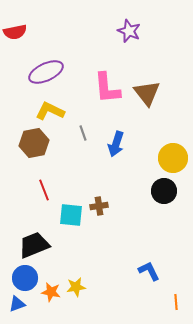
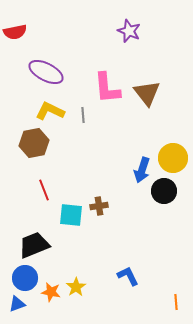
purple ellipse: rotated 52 degrees clockwise
gray line: moved 18 px up; rotated 14 degrees clockwise
blue arrow: moved 26 px right, 26 px down
blue L-shape: moved 21 px left, 5 px down
yellow star: rotated 24 degrees counterclockwise
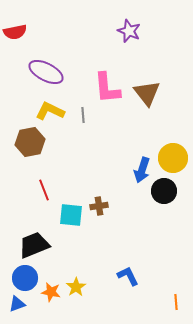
brown hexagon: moved 4 px left, 1 px up
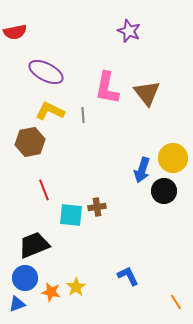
pink L-shape: rotated 16 degrees clockwise
brown cross: moved 2 px left, 1 px down
orange line: rotated 28 degrees counterclockwise
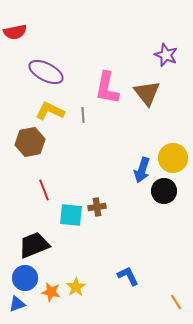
purple star: moved 37 px right, 24 px down
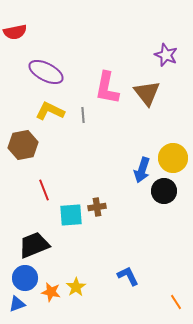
brown hexagon: moved 7 px left, 3 px down
cyan square: rotated 10 degrees counterclockwise
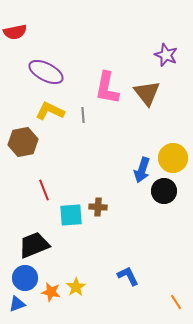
brown hexagon: moved 3 px up
brown cross: moved 1 px right; rotated 12 degrees clockwise
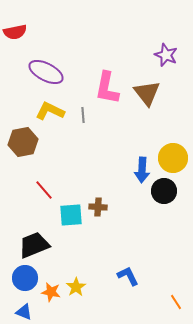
blue arrow: rotated 15 degrees counterclockwise
red line: rotated 20 degrees counterclockwise
blue triangle: moved 7 px right, 8 px down; rotated 42 degrees clockwise
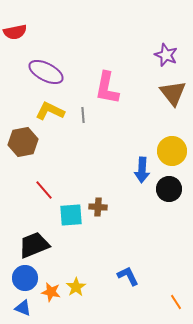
brown triangle: moved 26 px right
yellow circle: moved 1 px left, 7 px up
black circle: moved 5 px right, 2 px up
blue triangle: moved 1 px left, 4 px up
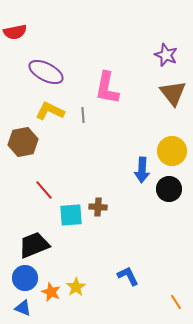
orange star: rotated 12 degrees clockwise
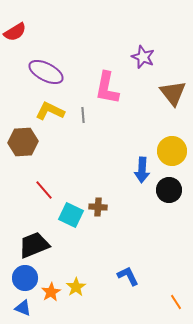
red semicircle: rotated 20 degrees counterclockwise
purple star: moved 23 px left, 2 px down
brown hexagon: rotated 8 degrees clockwise
black circle: moved 1 px down
cyan square: rotated 30 degrees clockwise
orange star: rotated 18 degrees clockwise
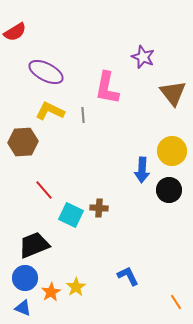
brown cross: moved 1 px right, 1 px down
